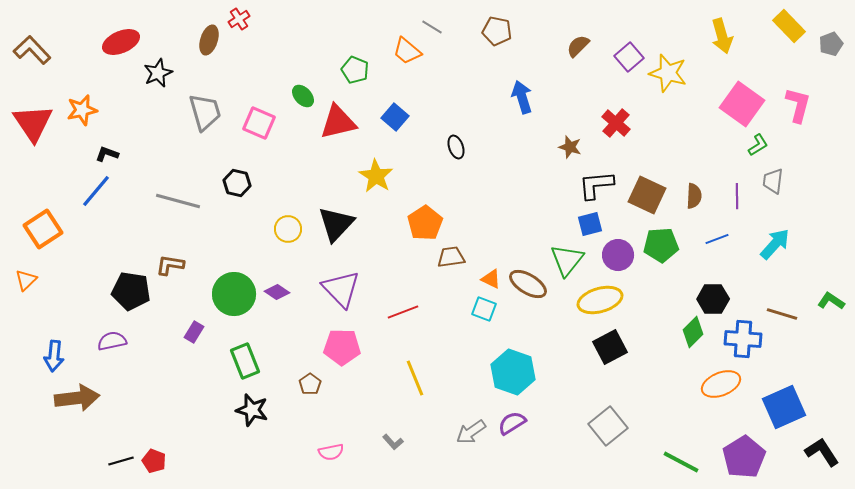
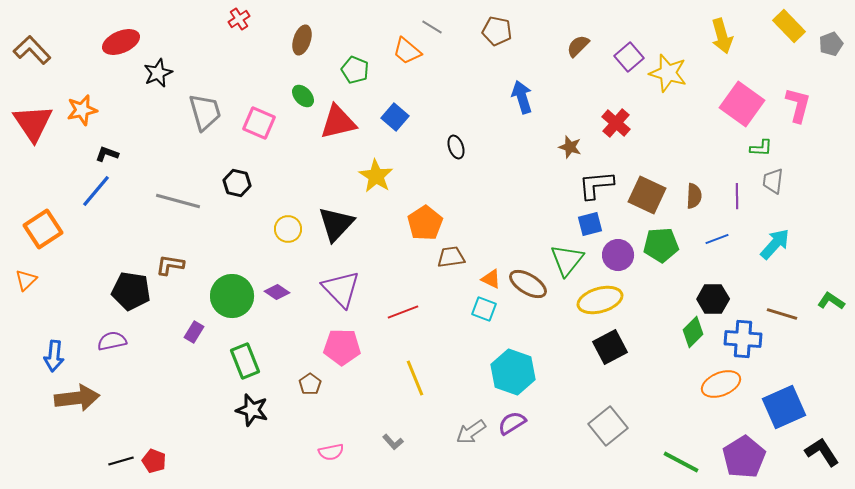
brown ellipse at (209, 40): moved 93 px right
green L-shape at (758, 145): moved 3 px right, 3 px down; rotated 35 degrees clockwise
green circle at (234, 294): moved 2 px left, 2 px down
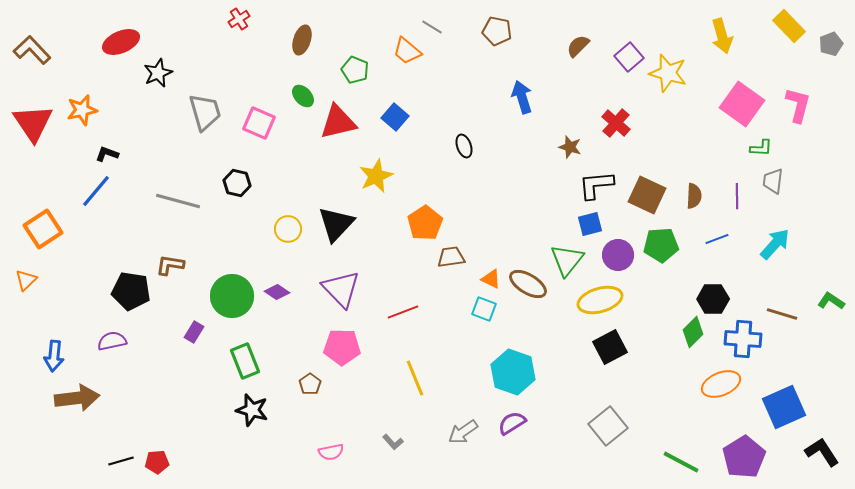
black ellipse at (456, 147): moved 8 px right, 1 px up
yellow star at (376, 176): rotated 16 degrees clockwise
gray arrow at (471, 432): moved 8 px left
red pentagon at (154, 461): moved 3 px right, 1 px down; rotated 25 degrees counterclockwise
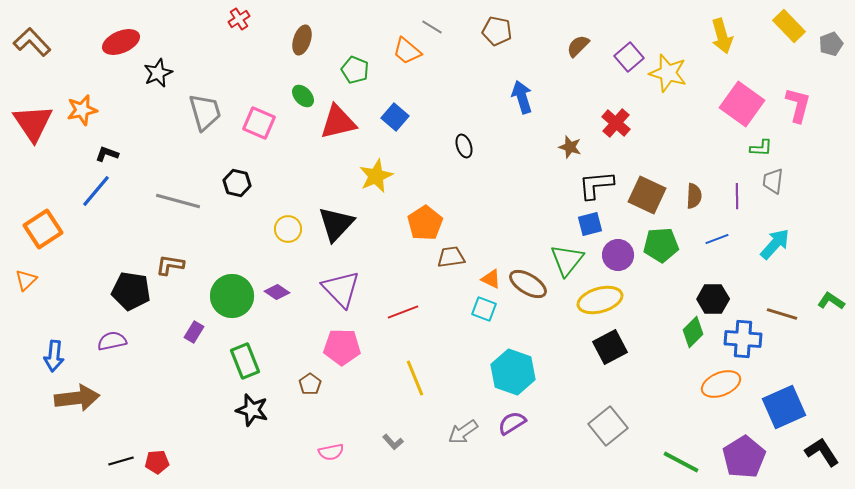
brown L-shape at (32, 50): moved 8 px up
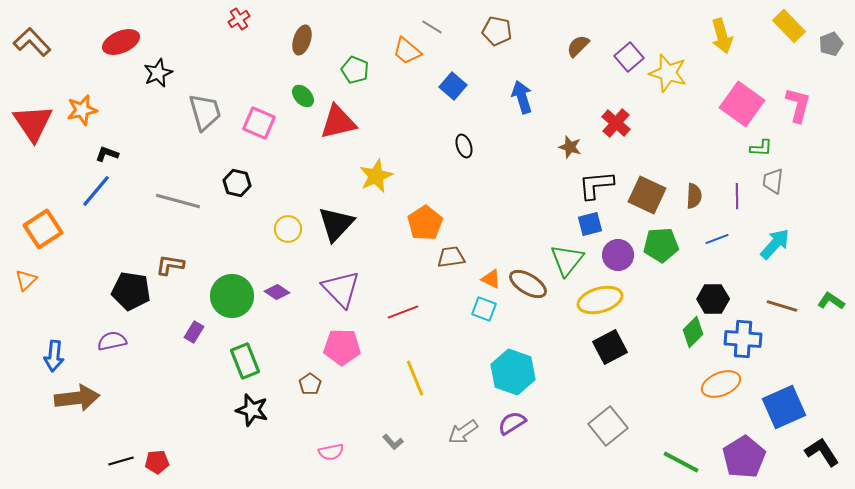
blue square at (395, 117): moved 58 px right, 31 px up
brown line at (782, 314): moved 8 px up
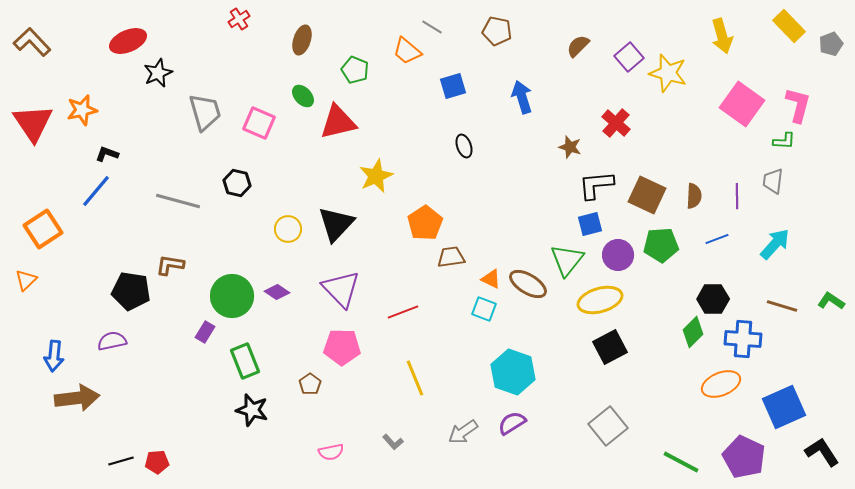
red ellipse at (121, 42): moved 7 px right, 1 px up
blue square at (453, 86): rotated 32 degrees clockwise
green L-shape at (761, 148): moved 23 px right, 7 px up
purple rectangle at (194, 332): moved 11 px right
purple pentagon at (744, 457): rotated 15 degrees counterclockwise
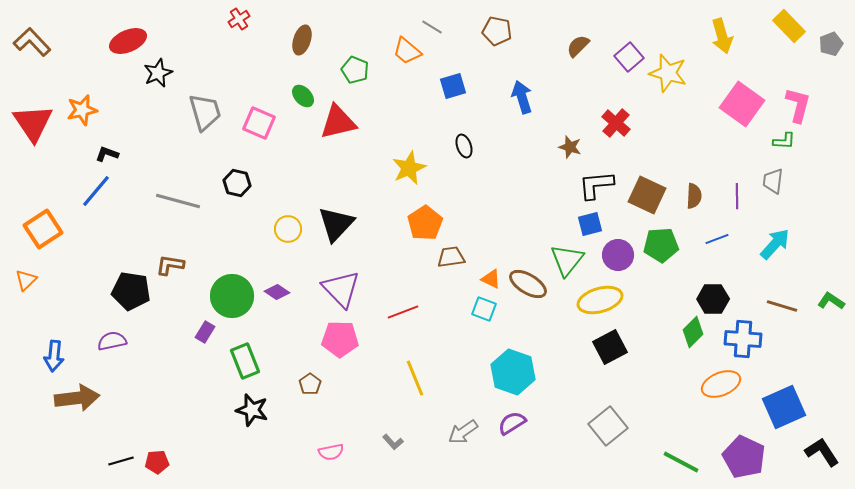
yellow star at (376, 176): moved 33 px right, 8 px up
pink pentagon at (342, 347): moved 2 px left, 8 px up
